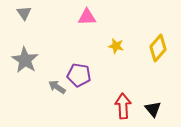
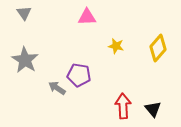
gray arrow: moved 1 px down
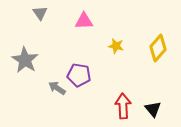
gray triangle: moved 16 px right
pink triangle: moved 3 px left, 4 px down
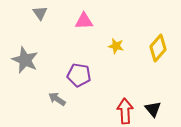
gray star: rotated 8 degrees counterclockwise
gray arrow: moved 11 px down
red arrow: moved 2 px right, 5 px down
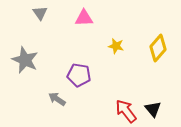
pink triangle: moved 3 px up
red arrow: moved 1 px right; rotated 35 degrees counterclockwise
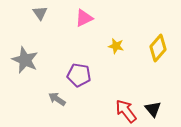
pink triangle: rotated 24 degrees counterclockwise
